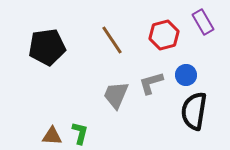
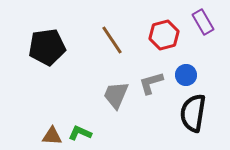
black semicircle: moved 1 px left, 2 px down
green L-shape: rotated 80 degrees counterclockwise
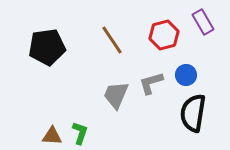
green L-shape: rotated 85 degrees clockwise
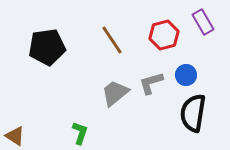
gray trapezoid: moved 1 px left, 2 px up; rotated 28 degrees clockwise
brown triangle: moved 37 px left; rotated 30 degrees clockwise
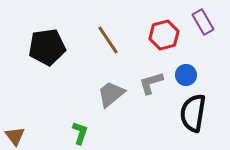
brown line: moved 4 px left
gray trapezoid: moved 4 px left, 1 px down
brown triangle: rotated 20 degrees clockwise
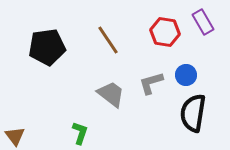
red hexagon: moved 1 px right, 3 px up; rotated 24 degrees clockwise
gray trapezoid: rotated 76 degrees clockwise
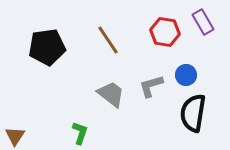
gray L-shape: moved 3 px down
brown triangle: rotated 10 degrees clockwise
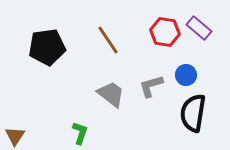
purple rectangle: moved 4 px left, 6 px down; rotated 20 degrees counterclockwise
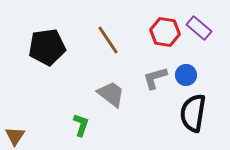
gray L-shape: moved 4 px right, 8 px up
green L-shape: moved 1 px right, 8 px up
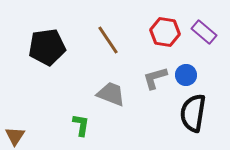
purple rectangle: moved 5 px right, 4 px down
gray trapezoid: rotated 16 degrees counterclockwise
green L-shape: rotated 10 degrees counterclockwise
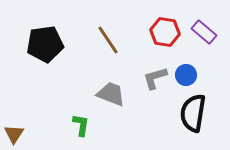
black pentagon: moved 2 px left, 3 px up
brown triangle: moved 1 px left, 2 px up
